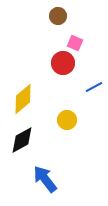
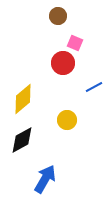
blue arrow: rotated 68 degrees clockwise
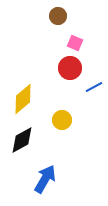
red circle: moved 7 px right, 5 px down
yellow circle: moved 5 px left
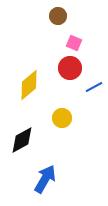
pink square: moved 1 px left
yellow diamond: moved 6 px right, 14 px up
yellow circle: moved 2 px up
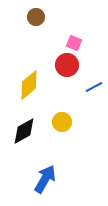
brown circle: moved 22 px left, 1 px down
red circle: moved 3 px left, 3 px up
yellow circle: moved 4 px down
black diamond: moved 2 px right, 9 px up
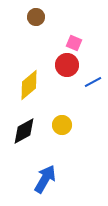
blue line: moved 1 px left, 5 px up
yellow circle: moved 3 px down
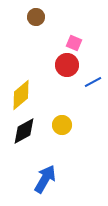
yellow diamond: moved 8 px left, 10 px down
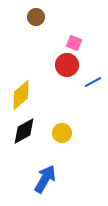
yellow circle: moved 8 px down
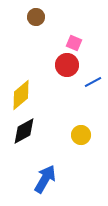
yellow circle: moved 19 px right, 2 px down
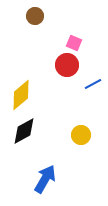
brown circle: moved 1 px left, 1 px up
blue line: moved 2 px down
